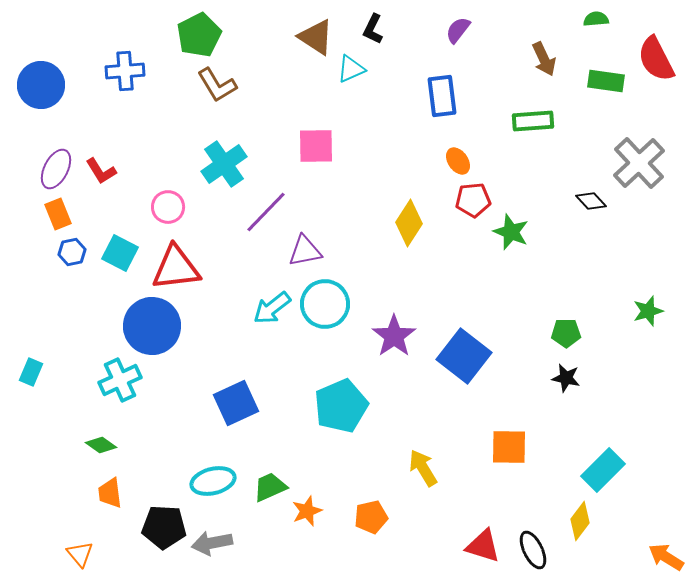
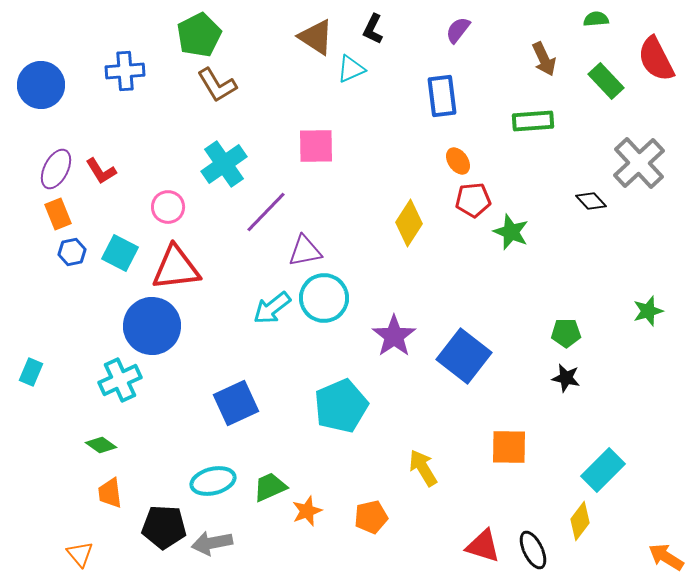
green rectangle at (606, 81): rotated 39 degrees clockwise
cyan circle at (325, 304): moved 1 px left, 6 px up
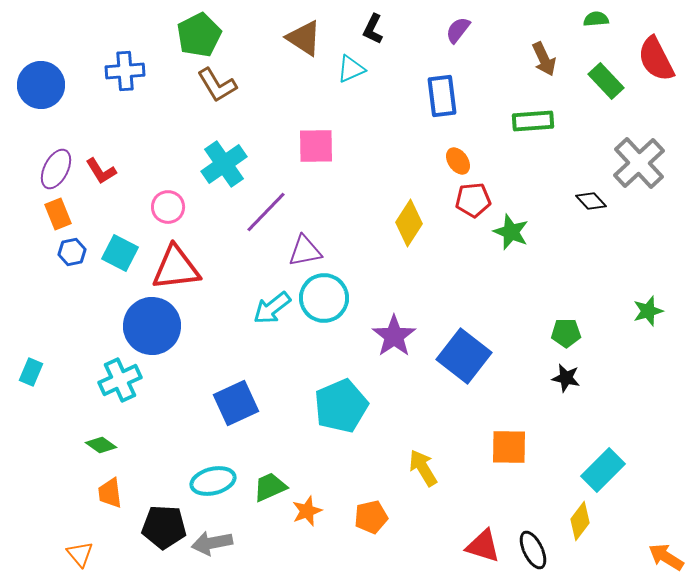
brown triangle at (316, 37): moved 12 px left, 1 px down
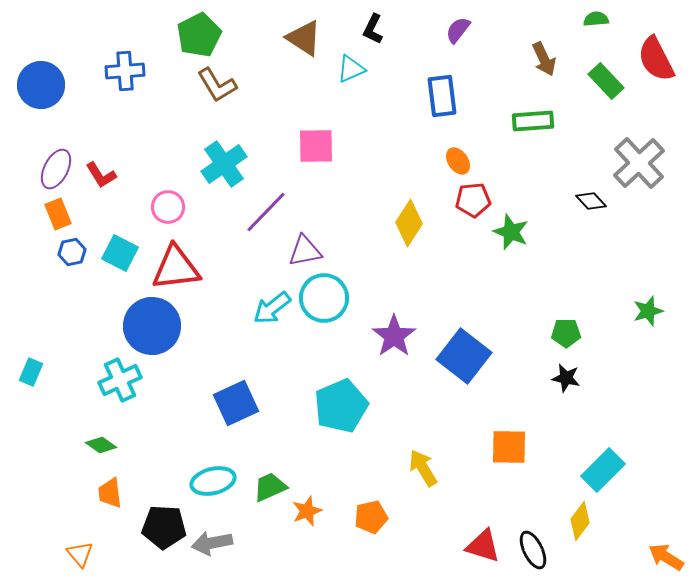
red L-shape at (101, 171): moved 4 px down
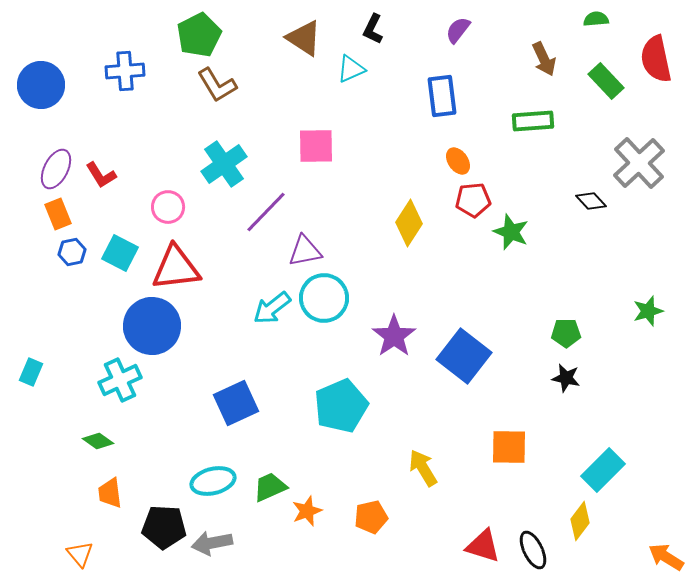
red semicircle at (656, 59): rotated 15 degrees clockwise
green diamond at (101, 445): moved 3 px left, 4 px up
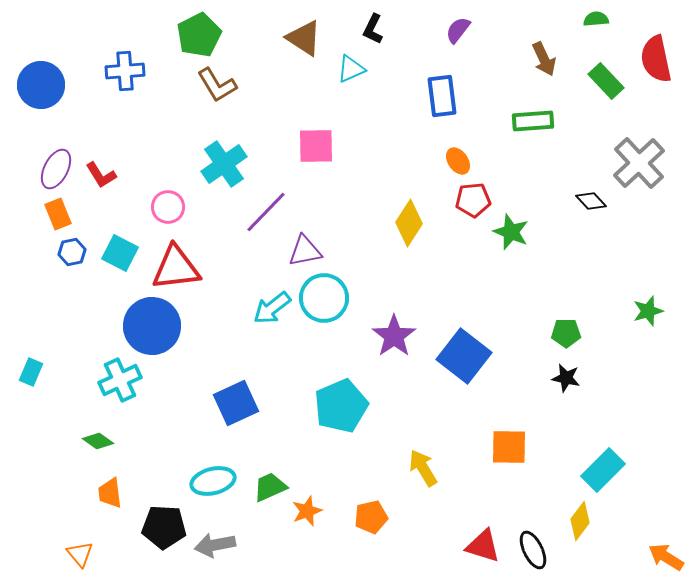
gray arrow at (212, 543): moved 3 px right, 2 px down
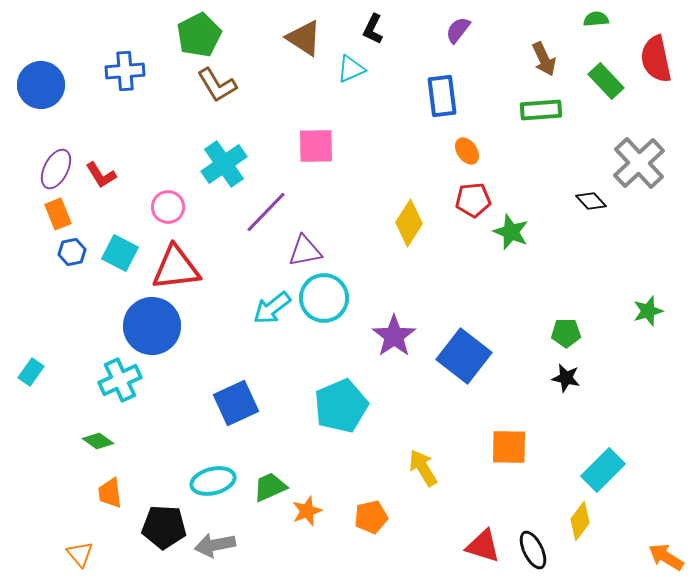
green rectangle at (533, 121): moved 8 px right, 11 px up
orange ellipse at (458, 161): moved 9 px right, 10 px up
cyan rectangle at (31, 372): rotated 12 degrees clockwise
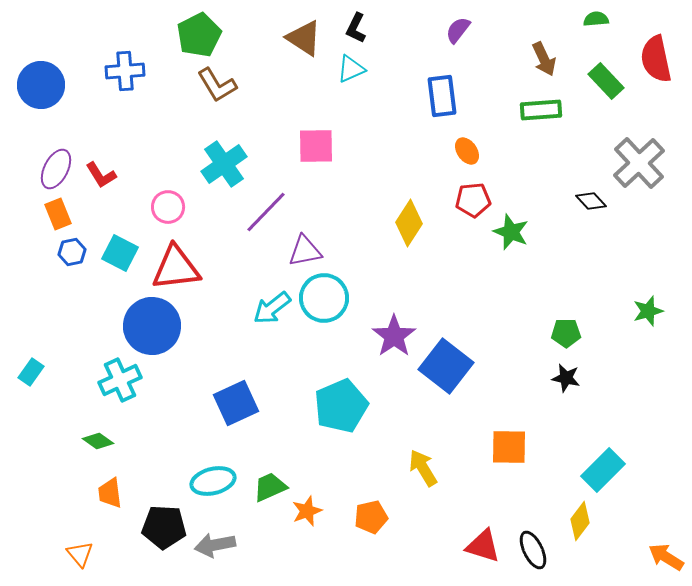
black L-shape at (373, 29): moved 17 px left, 1 px up
blue square at (464, 356): moved 18 px left, 10 px down
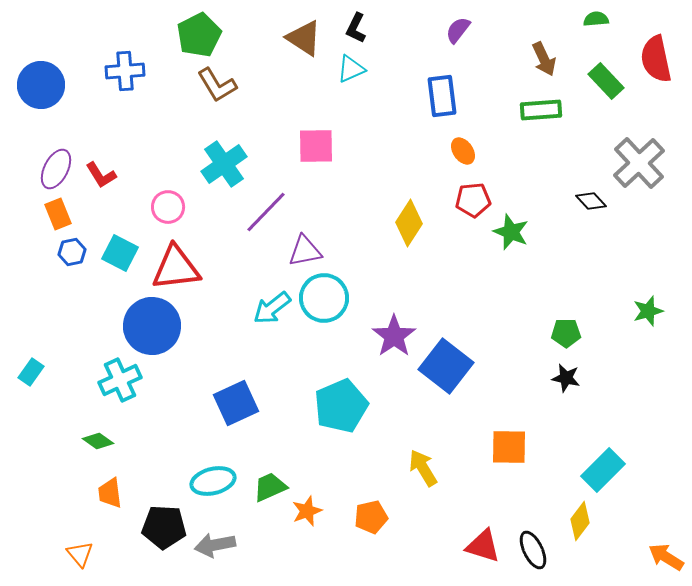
orange ellipse at (467, 151): moved 4 px left
